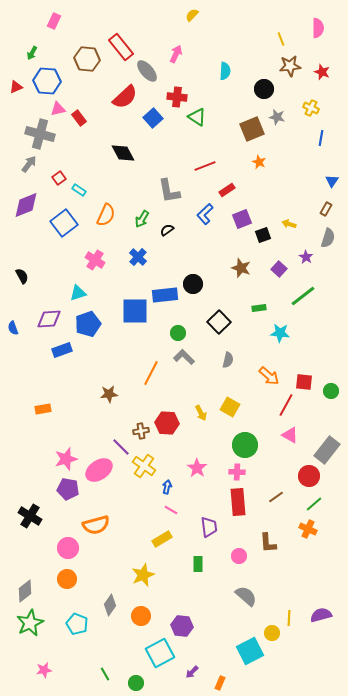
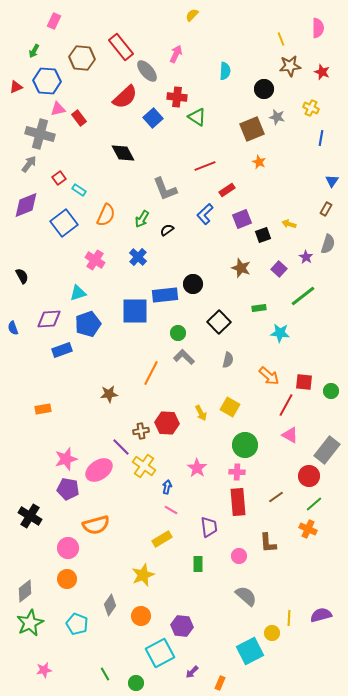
green arrow at (32, 53): moved 2 px right, 2 px up
brown hexagon at (87, 59): moved 5 px left, 1 px up
gray L-shape at (169, 191): moved 4 px left, 2 px up; rotated 12 degrees counterclockwise
gray semicircle at (328, 238): moved 6 px down
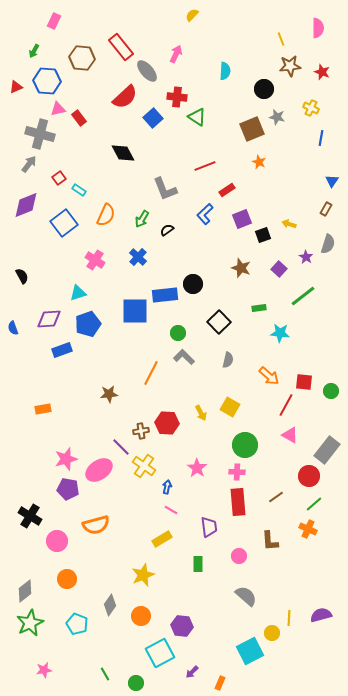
brown L-shape at (268, 543): moved 2 px right, 2 px up
pink circle at (68, 548): moved 11 px left, 7 px up
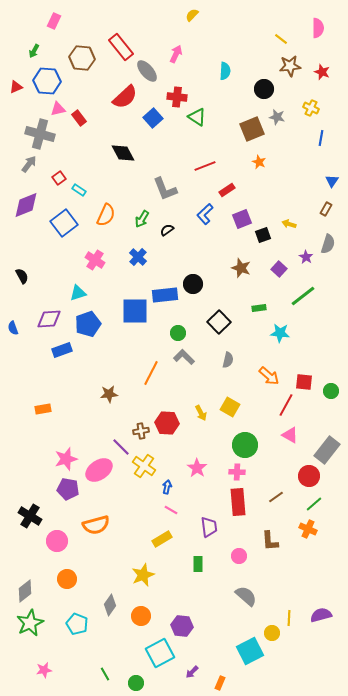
yellow line at (281, 39): rotated 32 degrees counterclockwise
